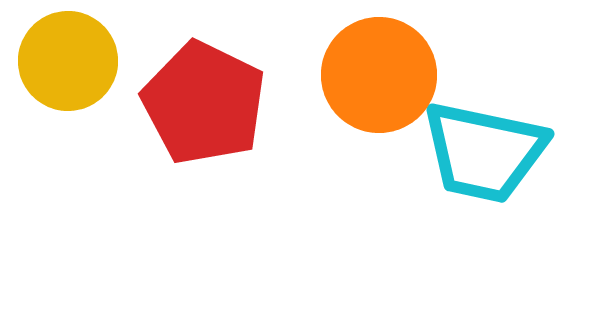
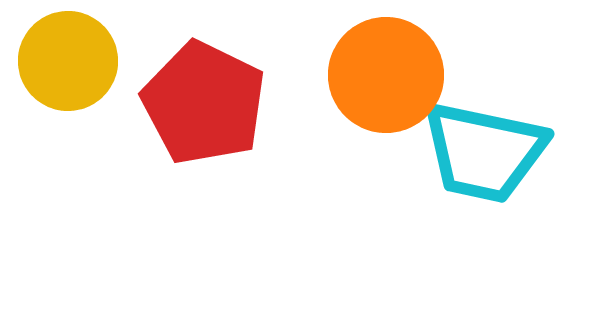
orange circle: moved 7 px right
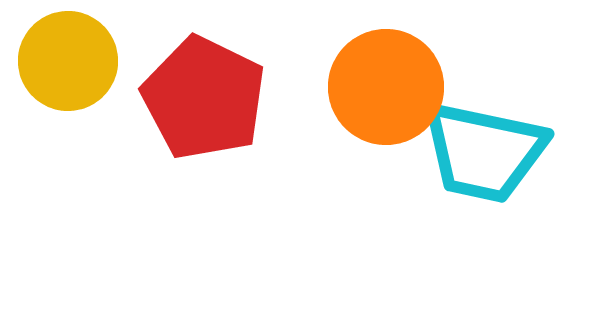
orange circle: moved 12 px down
red pentagon: moved 5 px up
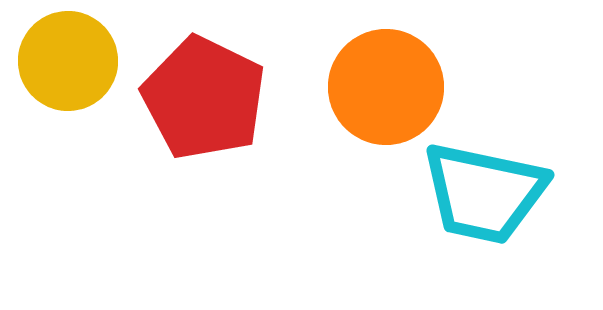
cyan trapezoid: moved 41 px down
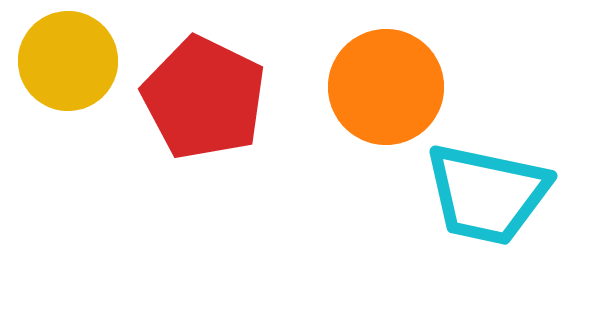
cyan trapezoid: moved 3 px right, 1 px down
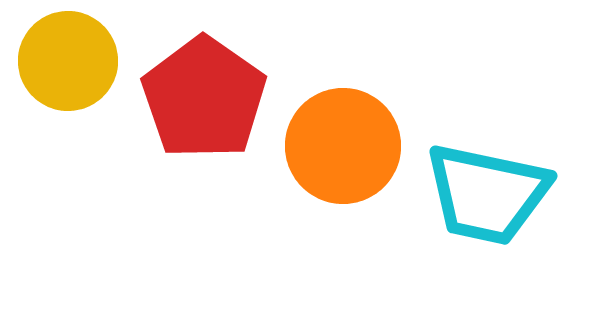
orange circle: moved 43 px left, 59 px down
red pentagon: rotated 9 degrees clockwise
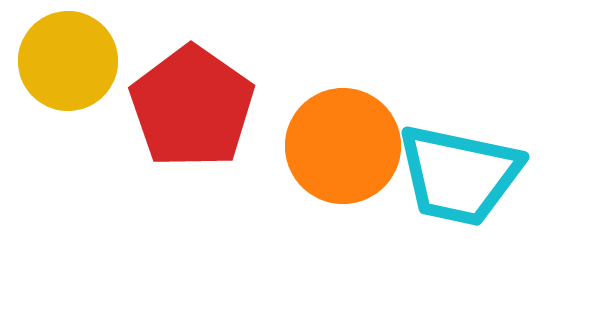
red pentagon: moved 12 px left, 9 px down
cyan trapezoid: moved 28 px left, 19 px up
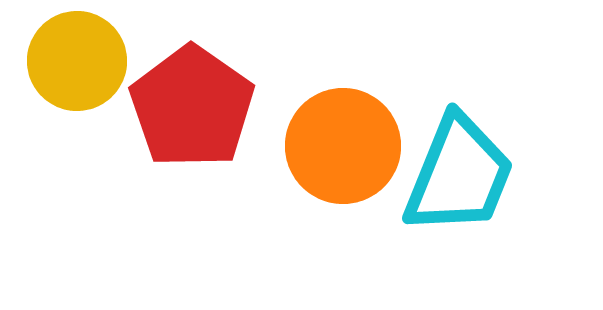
yellow circle: moved 9 px right
cyan trapezoid: rotated 80 degrees counterclockwise
